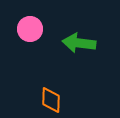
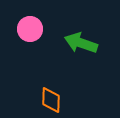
green arrow: moved 2 px right; rotated 12 degrees clockwise
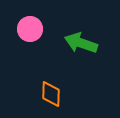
orange diamond: moved 6 px up
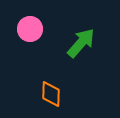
green arrow: rotated 112 degrees clockwise
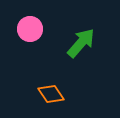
orange diamond: rotated 36 degrees counterclockwise
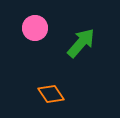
pink circle: moved 5 px right, 1 px up
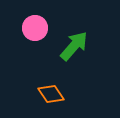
green arrow: moved 7 px left, 3 px down
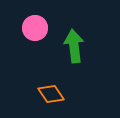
green arrow: rotated 48 degrees counterclockwise
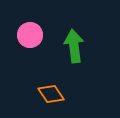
pink circle: moved 5 px left, 7 px down
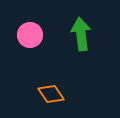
green arrow: moved 7 px right, 12 px up
